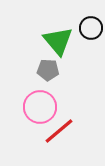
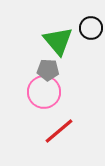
pink circle: moved 4 px right, 15 px up
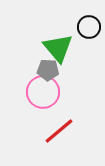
black circle: moved 2 px left, 1 px up
green triangle: moved 7 px down
pink circle: moved 1 px left
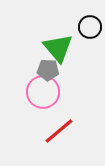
black circle: moved 1 px right
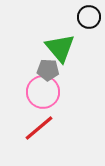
black circle: moved 1 px left, 10 px up
green triangle: moved 2 px right
red line: moved 20 px left, 3 px up
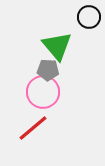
green triangle: moved 3 px left, 2 px up
red line: moved 6 px left
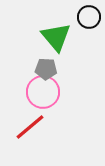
green triangle: moved 1 px left, 9 px up
gray pentagon: moved 2 px left, 1 px up
red line: moved 3 px left, 1 px up
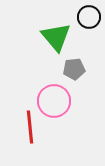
gray pentagon: moved 28 px right; rotated 10 degrees counterclockwise
pink circle: moved 11 px right, 9 px down
red line: rotated 56 degrees counterclockwise
